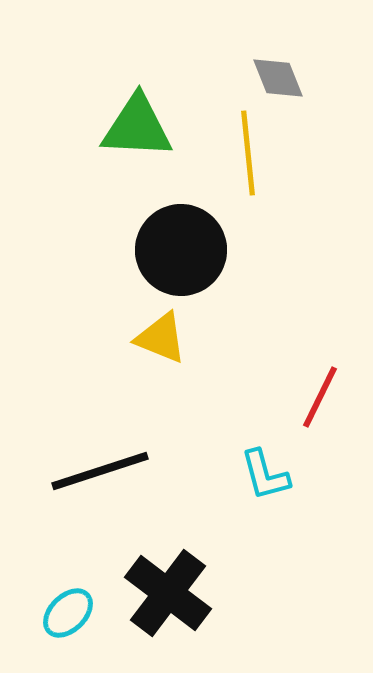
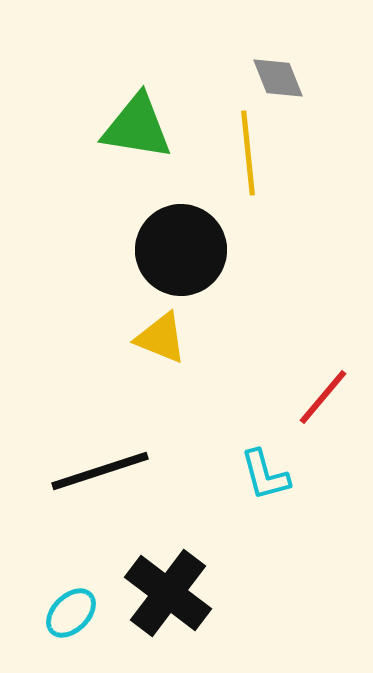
green triangle: rotated 6 degrees clockwise
red line: moved 3 px right; rotated 14 degrees clockwise
cyan ellipse: moved 3 px right
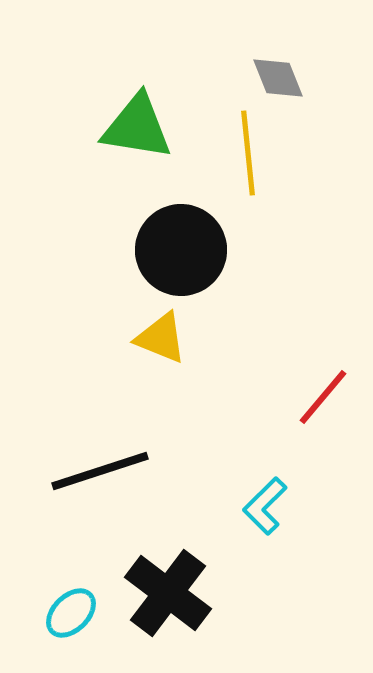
cyan L-shape: moved 31 px down; rotated 60 degrees clockwise
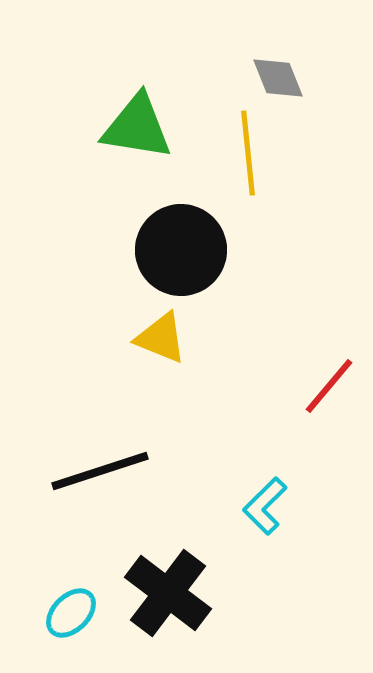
red line: moved 6 px right, 11 px up
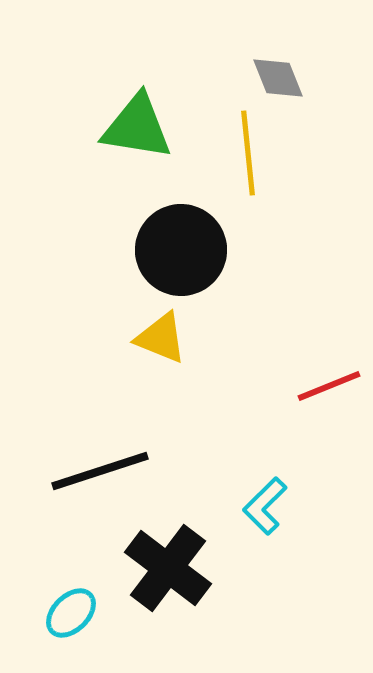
red line: rotated 28 degrees clockwise
black cross: moved 25 px up
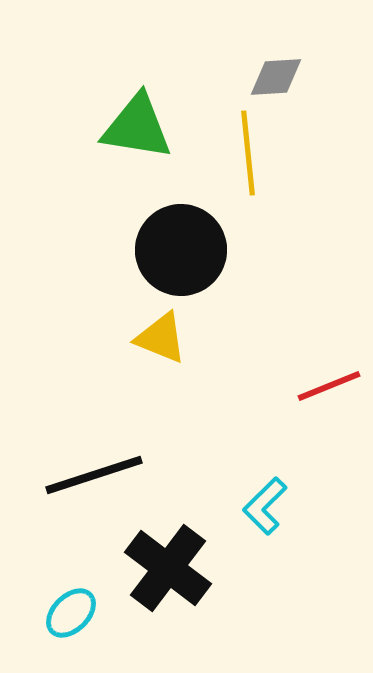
gray diamond: moved 2 px left, 1 px up; rotated 72 degrees counterclockwise
black line: moved 6 px left, 4 px down
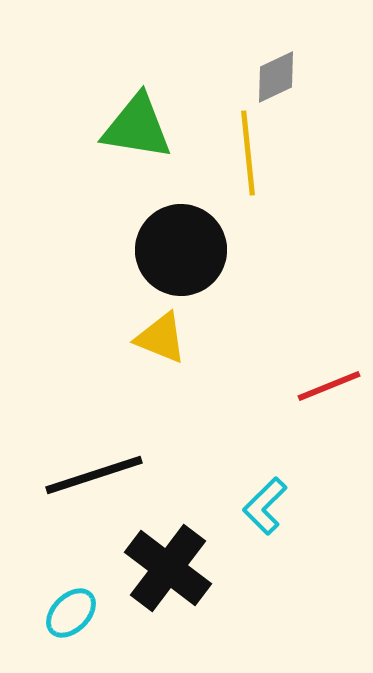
gray diamond: rotated 22 degrees counterclockwise
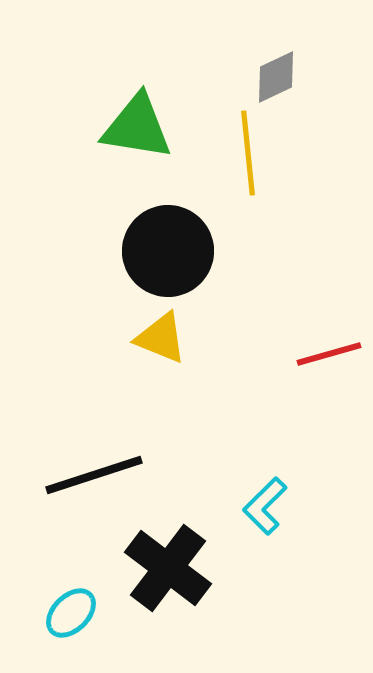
black circle: moved 13 px left, 1 px down
red line: moved 32 px up; rotated 6 degrees clockwise
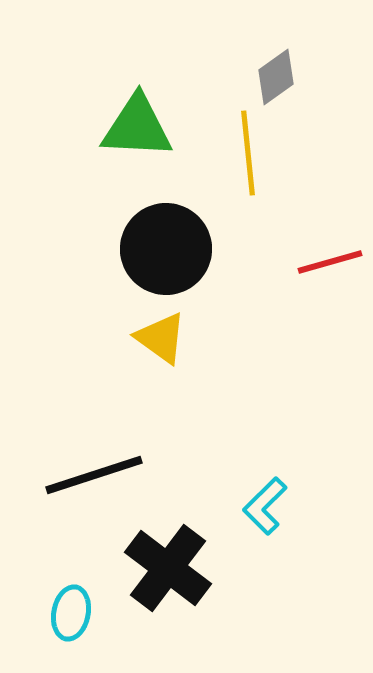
gray diamond: rotated 10 degrees counterclockwise
green triangle: rotated 6 degrees counterclockwise
black circle: moved 2 px left, 2 px up
yellow triangle: rotated 14 degrees clockwise
red line: moved 1 px right, 92 px up
cyan ellipse: rotated 34 degrees counterclockwise
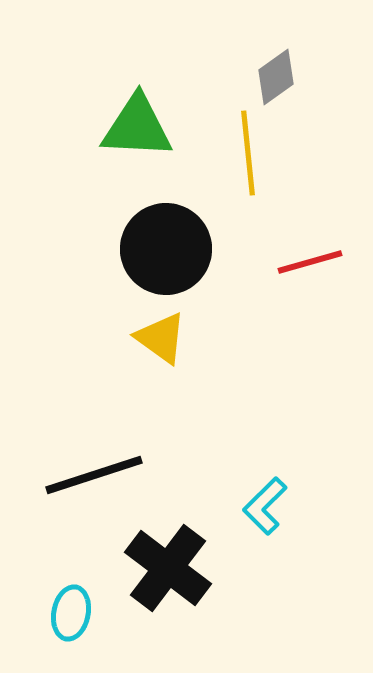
red line: moved 20 px left
